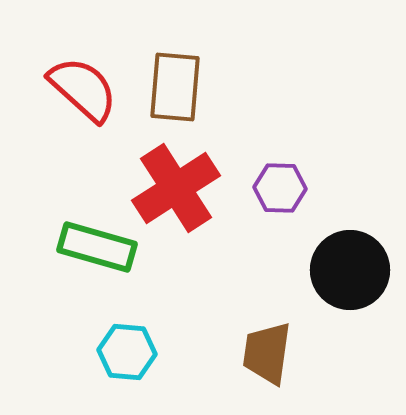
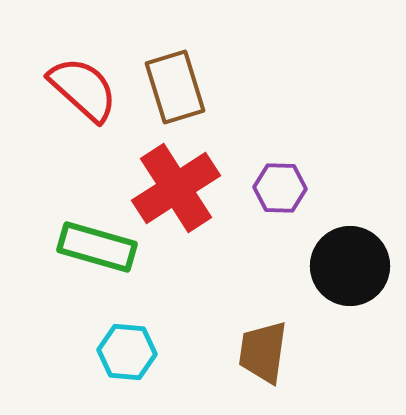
brown rectangle: rotated 22 degrees counterclockwise
black circle: moved 4 px up
brown trapezoid: moved 4 px left, 1 px up
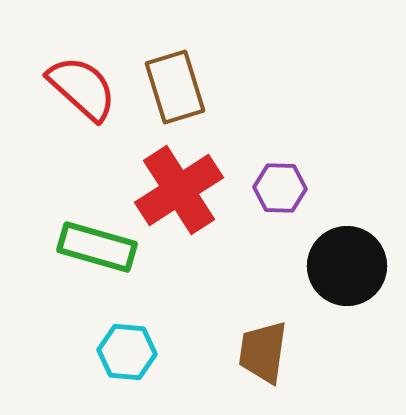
red semicircle: moved 1 px left, 1 px up
red cross: moved 3 px right, 2 px down
black circle: moved 3 px left
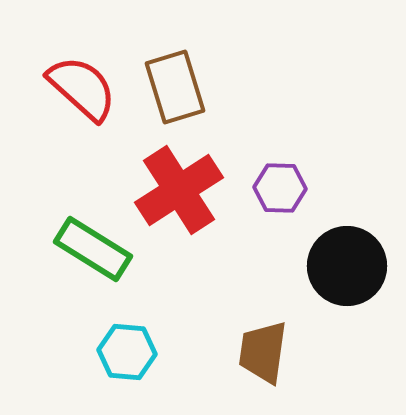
green rectangle: moved 4 px left, 2 px down; rotated 16 degrees clockwise
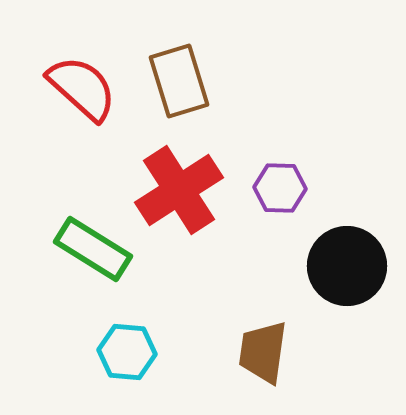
brown rectangle: moved 4 px right, 6 px up
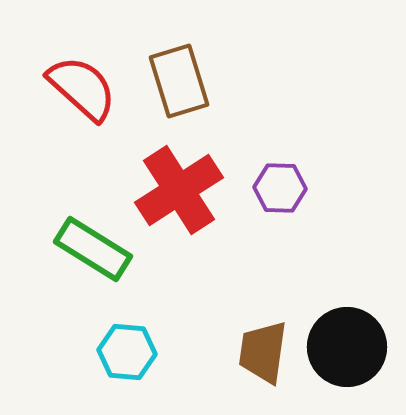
black circle: moved 81 px down
